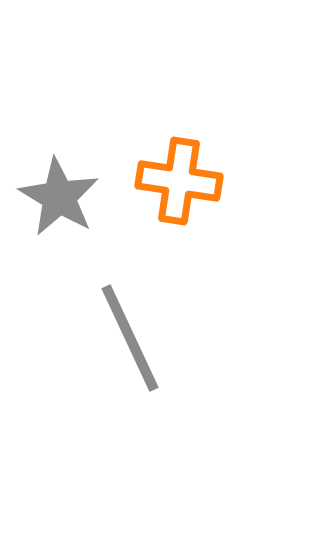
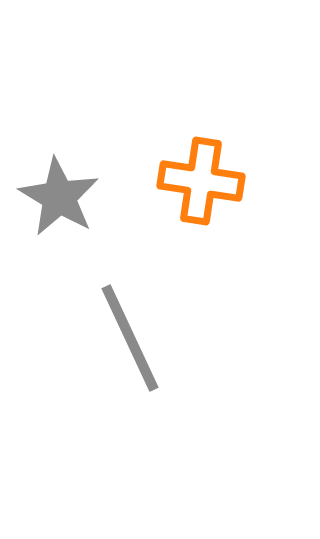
orange cross: moved 22 px right
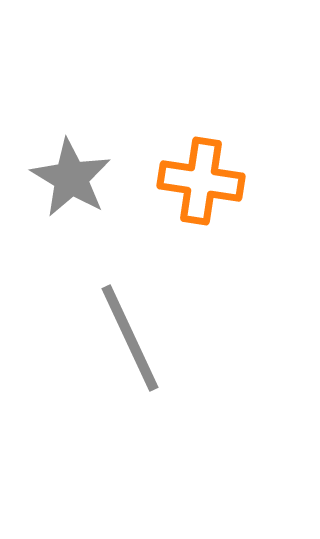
gray star: moved 12 px right, 19 px up
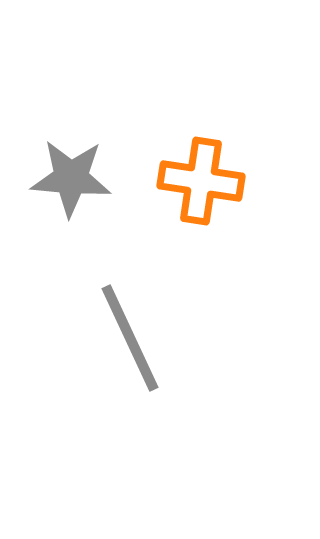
gray star: rotated 26 degrees counterclockwise
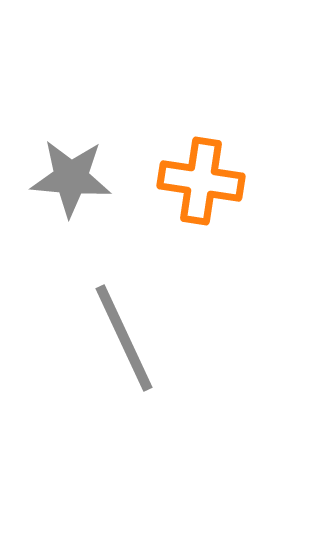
gray line: moved 6 px left
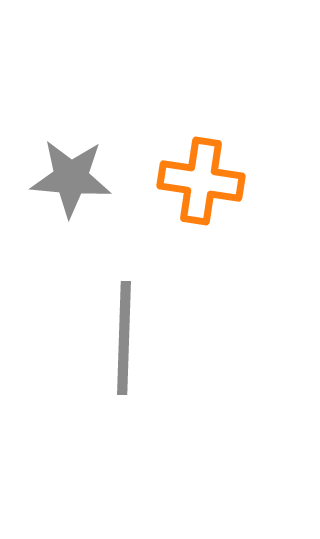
gray line: rotated 27 degrees clockwise
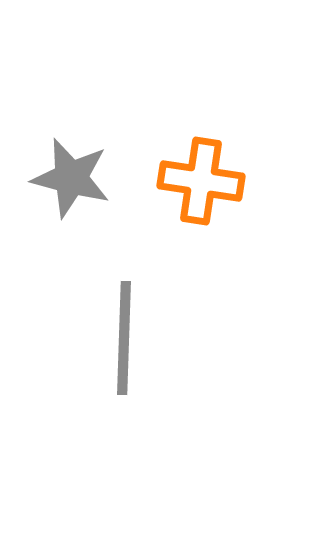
gray star: rotated 10 degrees clockwise
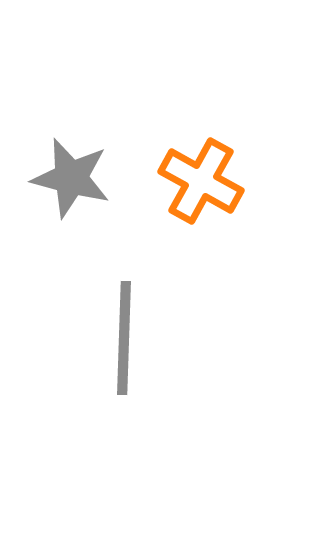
orange cross: rotated 20 degrees clockwise
